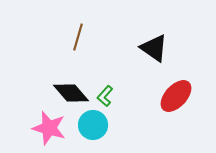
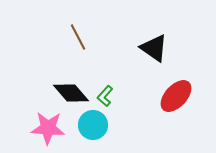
brown line: rotated 44 degrees counterclockwise
pink star: moved 1 px left; rotated 12 degrees counterclockwise
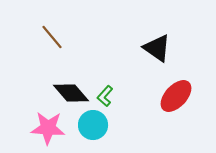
brown line: moved 26 px left; rotated 12 degrees counterclockwise
black triangle: moved 3 px right
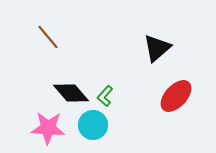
brown line: moved 4 px left
black triangle: rotated 44 degrees clockwise
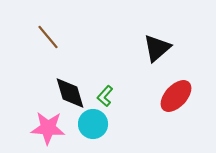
black diamond: moved 1 px left; rotated 24 degrees clockwise
cyan circle: moved 1 px up
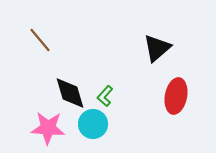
brown line: moved 8 px left, 3 px down
red ellipse: rotated 32 degrees counterclockwise
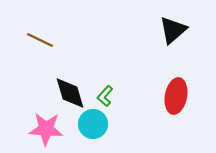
brown line: rotated 24 degrees counterclockwise
black triangle: moved 16 px right, 18 px up
pink star: moved 2 px left, 1 px down
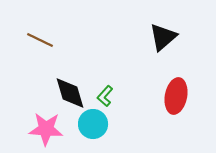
black triangle: moved 10 px left, 7 px down
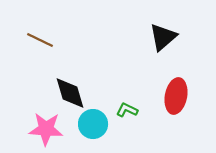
green L-shape: moved 22 px right, 14 px down; rotated 75 degrees clockwise
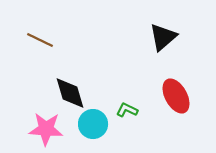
red ellipse: rotated 40 degrees counterclockwise
